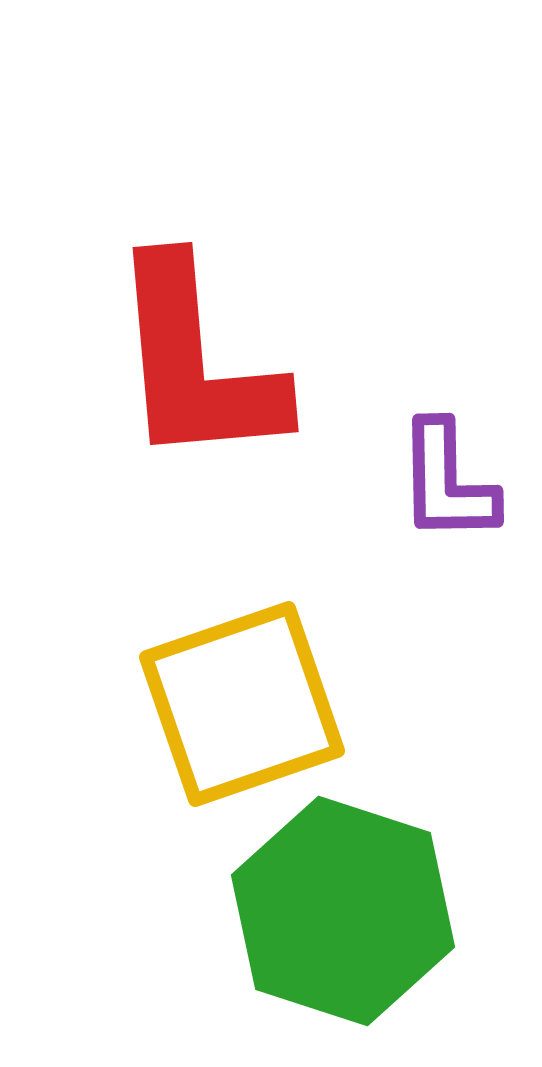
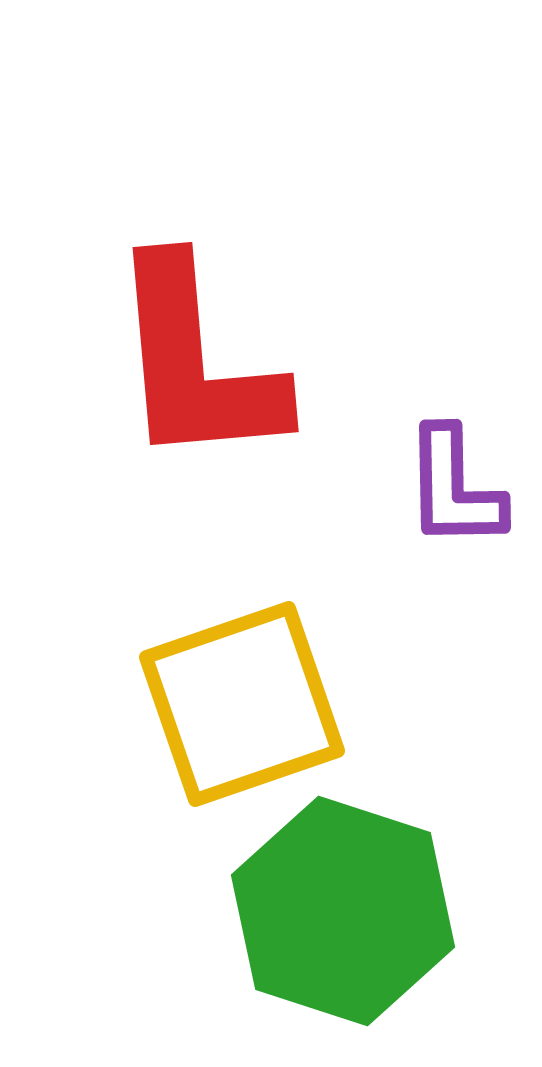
purple L-shape: moved 7 px right, 6 px down
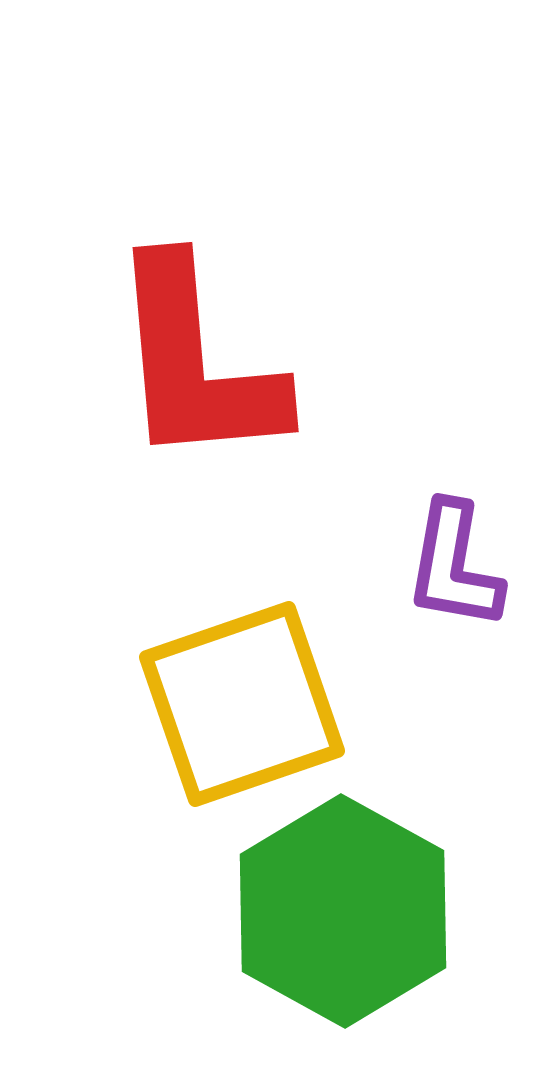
purple L-shape: moved 78 px down; rotated 11 degrees clockwise
green hexagon: rotated 11 degrees clockwise
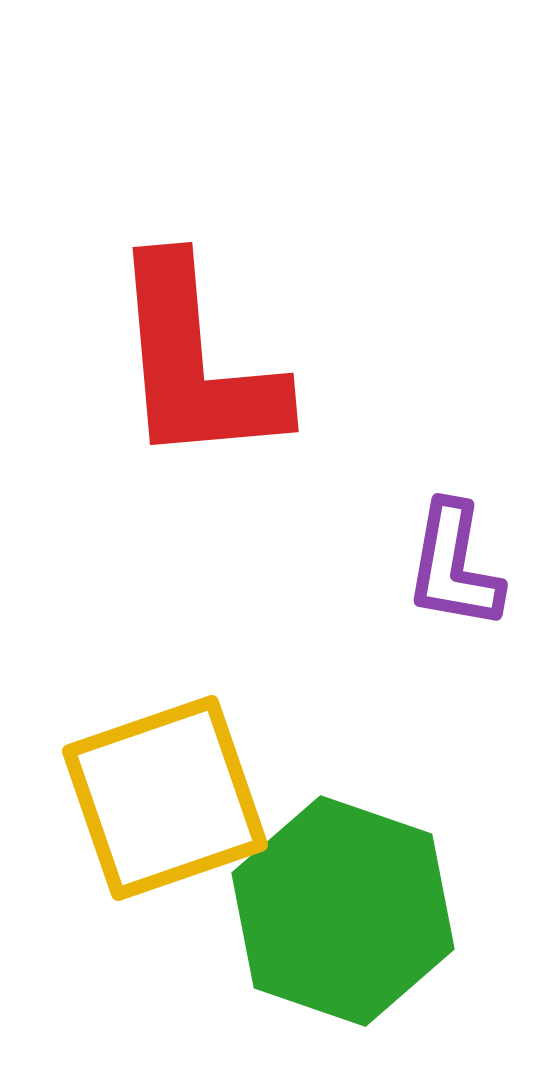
yellow square: moved 77 px left, 94 px down
green hexagon: rotated 10 degrees counterclockwise
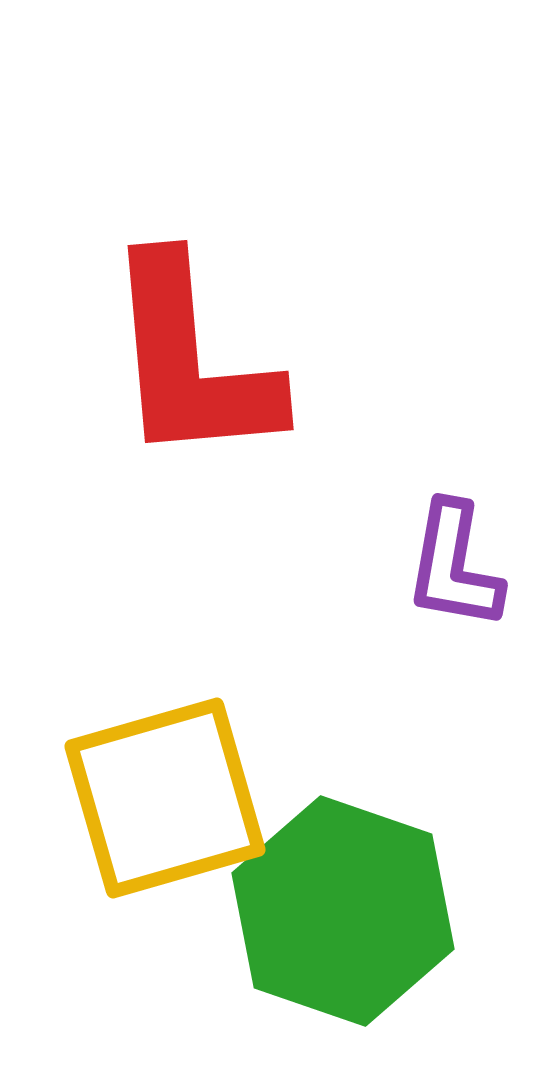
red L-shape: moved 5 px left, 2 px up
yellow square: rotated 3 degrees clockwise
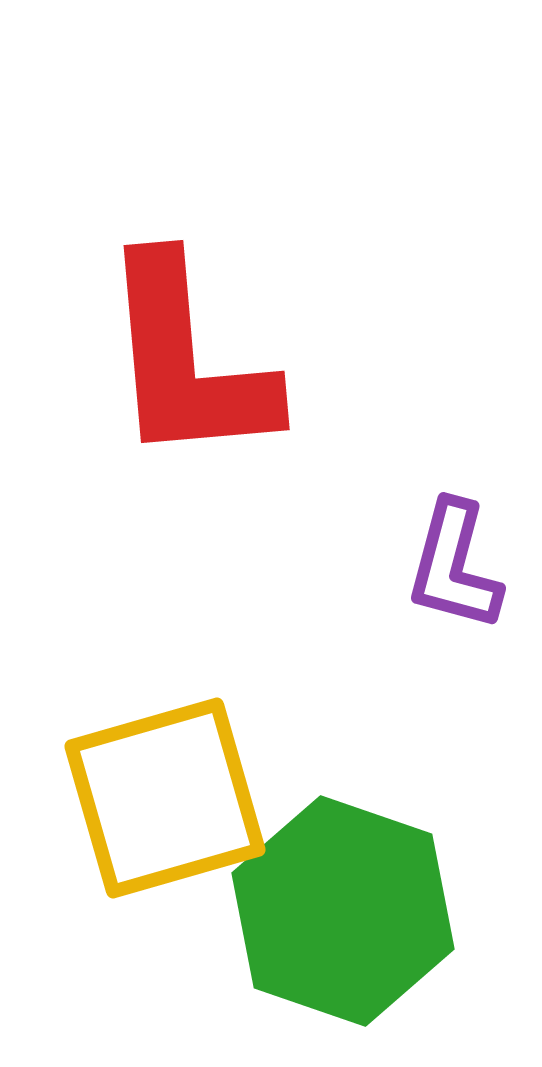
red L-shape: moved 4 px left
purple L-shape: rotated 5 degrees clockwise
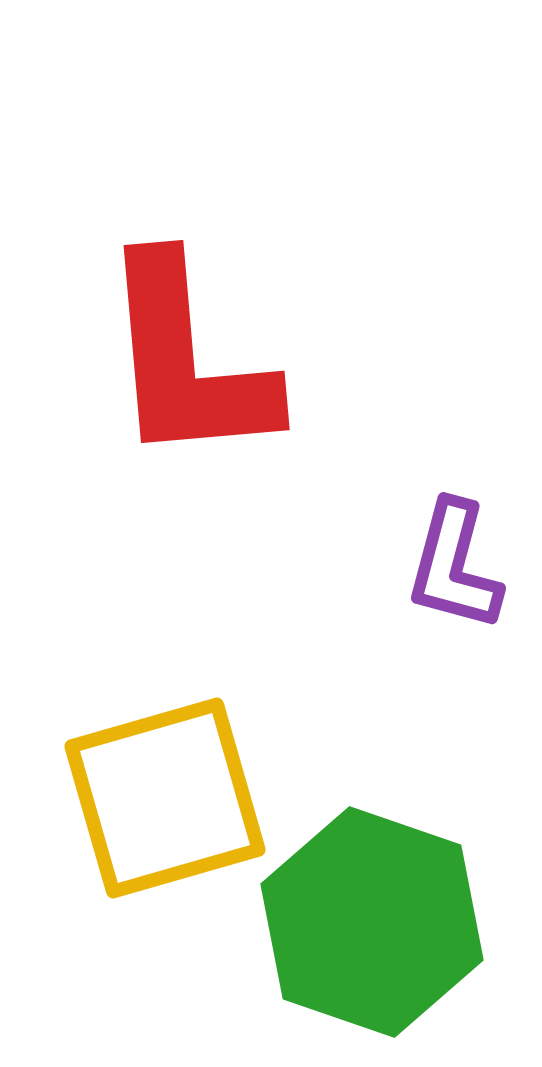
green hexagon: moved 29 px right, 11 px down
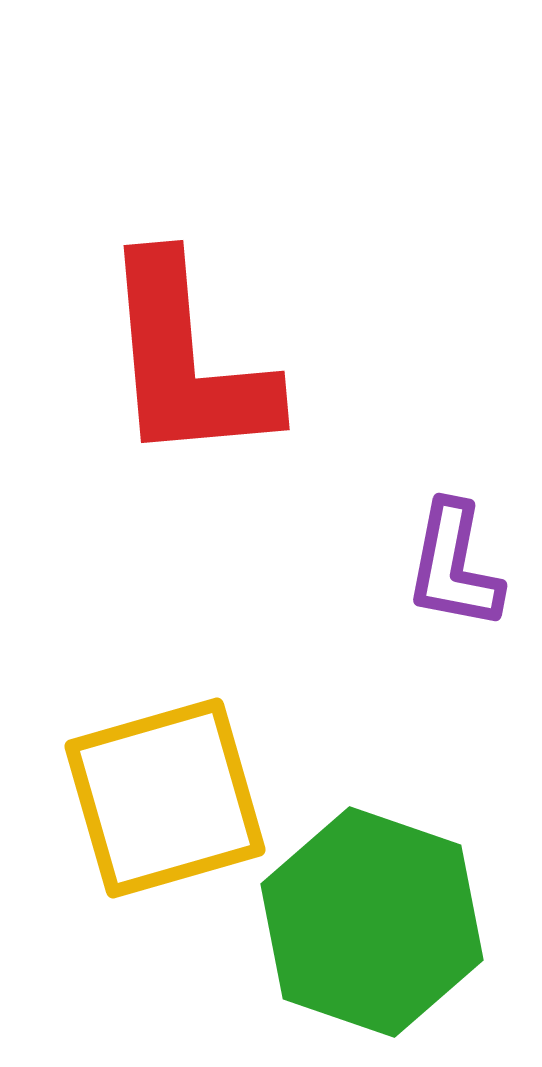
purple L-shape: rotated 4 degrees counterclockwise
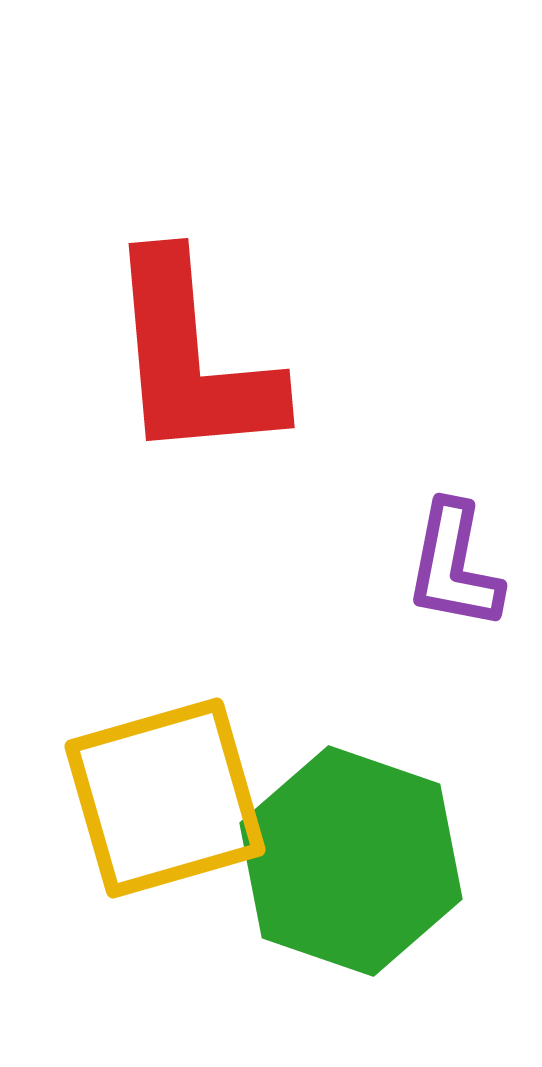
red L-shape: moved 5 px right, 2 px up
green hexagon: moved 21 px left, 61 px up
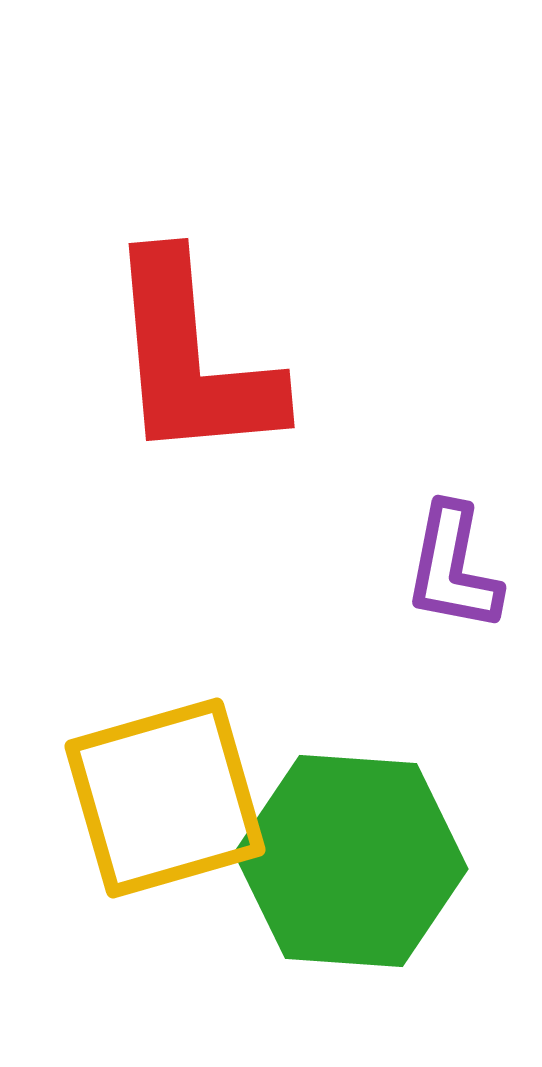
purple L-shape: moved 1 px left, 2 px down
green hexagon: rotated 15 degrees counterclockwise
